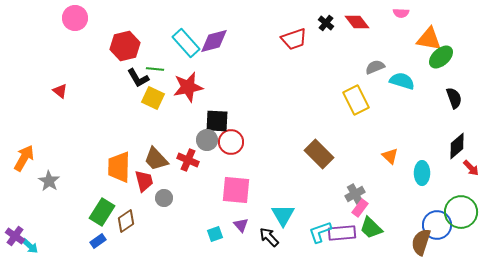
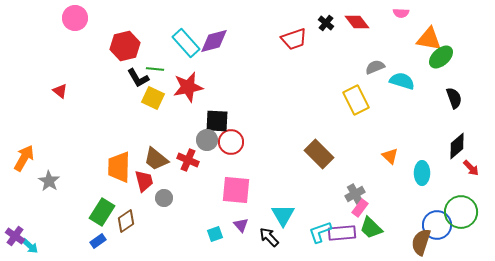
brown trapezoid at (156, 159): rotated 8 degrees counterclockwise
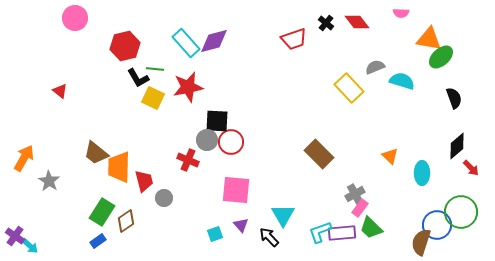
yellow rectangle at (356, 100): moved 7 px left, 12 px up; rotated 16 degrees counterclockwise
brown trapezoid at (156, 159): moved 60 px left, 6 px up
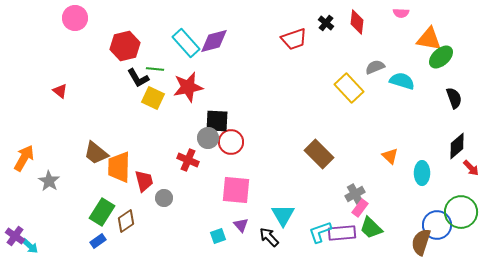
red diamond at (357, 22): rotated 45 degrees clockwise
gray circle at (207, 140): moved 1 px right, 2 px up
cyan square at (215, 234): moved 3 px right, 2 px down
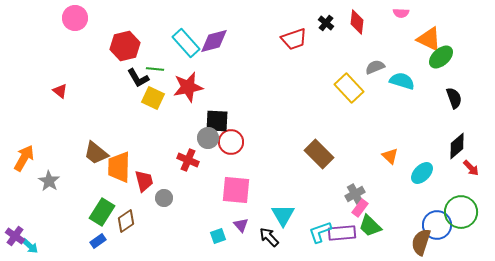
orange triangle at (429, 39): rotated 16 degrees clockwise
cyan ellipse at (422, 173): rotated 45 degrees clockwise
green trapezoid at (371, 228): moved 1 px left, 2 px up
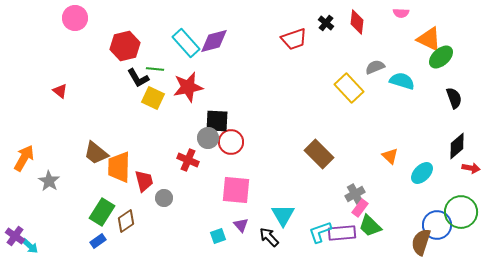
red arrow at (471, 168): rotated 36 degrees counterclockwise
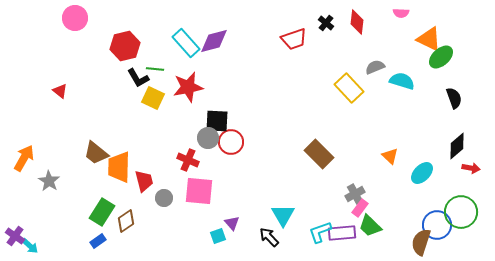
pink square at (236, 190): moved 37 px left, 1 px down
purple triangle at (241, 225): moved 9 px left, 2 px up
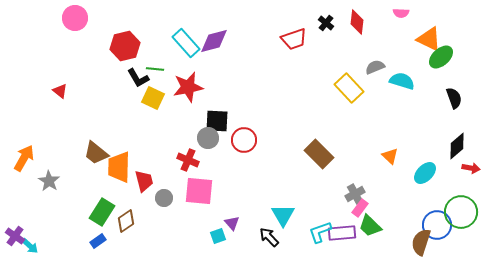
red circle at (231, 142): moved 13 px right, 2 px up
cyan ellipse at (422, 173): moved 3 px right
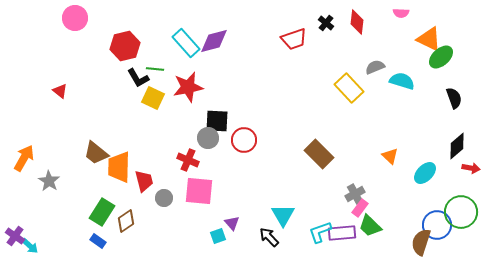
blue rectangle at (98, 241): rotated 70 degrees clockwise
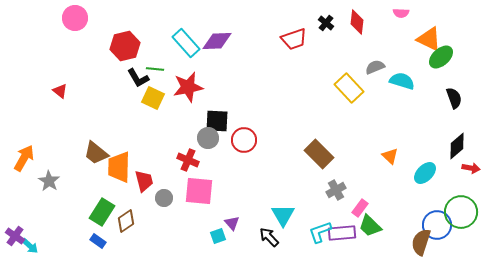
purple diamond at (214, 41): moved 3 px right; rotated 12 degrees clockwise
gray cross at (355, 194): moved 19 px left, 4 px up
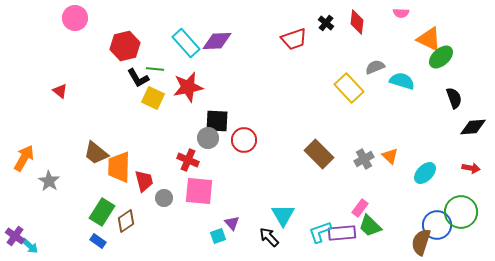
black diamond at (457, 146): moved 16 px right, 19 px up; rotated 36 degrees clockwise
gray cross at (336, 190): moved 28 px right, 31 px up
